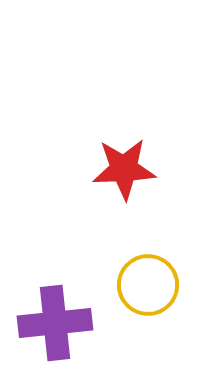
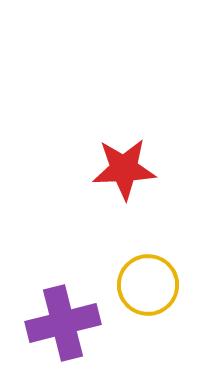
purple cross: moved 8 px right; rotated 8 degrees counterclockwise
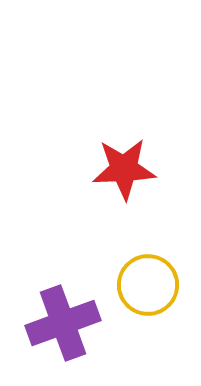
purple cross: rotated 6 degrees counterclockwise
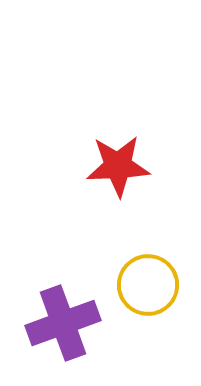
red star: moved 6 px left, 3 px up
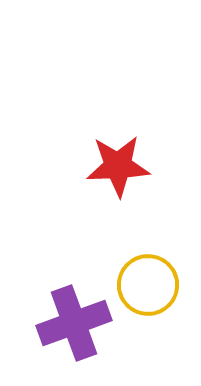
purple cross: moved 11 px right
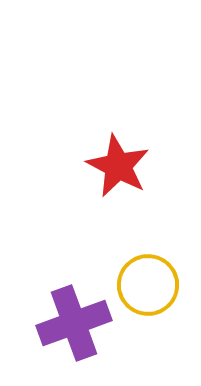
red star: rotated 30 degrees clockwise
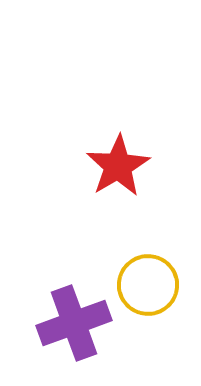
red star: rotated 14 degrees clockwise
